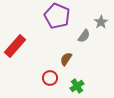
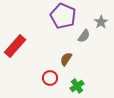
purple pentagon: moved 6 px right
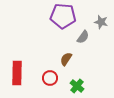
purple pentagon: rotated 20 degrees counterclockwise
gray star: rotated 24 degrees counterclockwise
gray semicircle: moved 1 px left, 1 px down
red rectangle: moved 2 px right, 27 px down; rotated 40 degrees counterclockwise
green cross: rotated 16 degrees counterclockwise
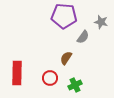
purple pentagon: moved 1 px right
brown semicircle: moved 1 px up
green cross: moved 2 px left, 1 px up; rotated 24 degrees clockwise
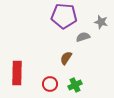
gray semicircle: rotated 144 degrees counterclockwise
red circle: moved 6 px down
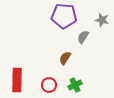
gray star: moved 1 px right, 2 px up
gray semicircle: rotated 40 degrees counterclockwise
brown semicircle: moved 1 px left
red rectangle: moved 7 px down
red circle: moved 1 px left, 1 px down
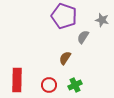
purple pentagon: rotated 15 degrees clockwise
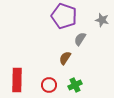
gray semicircle: moved 3 px left, 2 px down
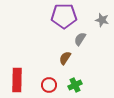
purple pentagon: rotated 20 degrees counterclockwise
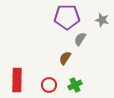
purple pentagon: moved 3 px right, 1 px down
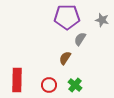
green cross: rotated 24 degrees counterclockwise
